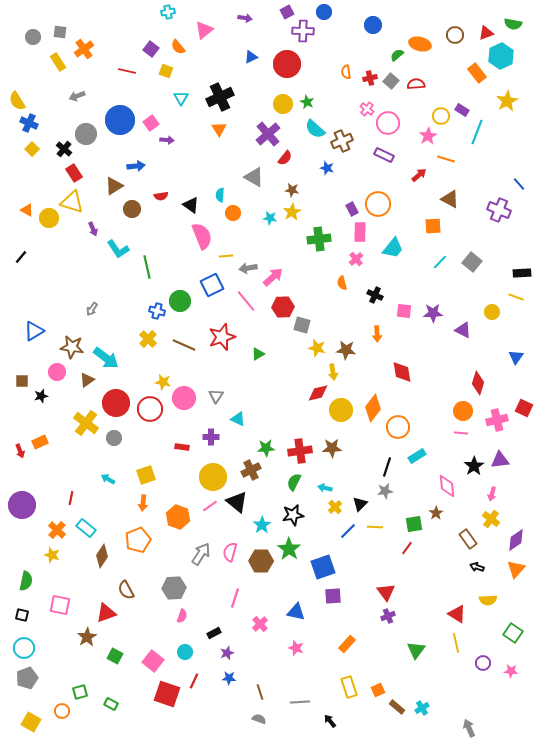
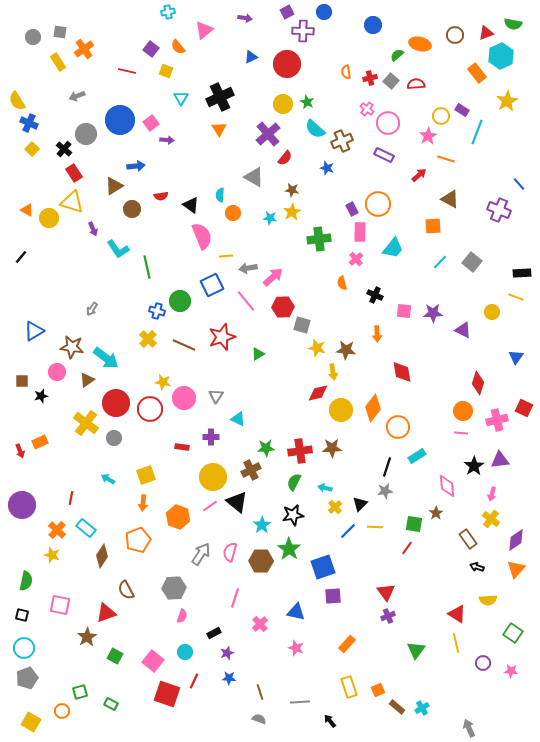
green square at (414, 524): rotated 18 degrees clockwise
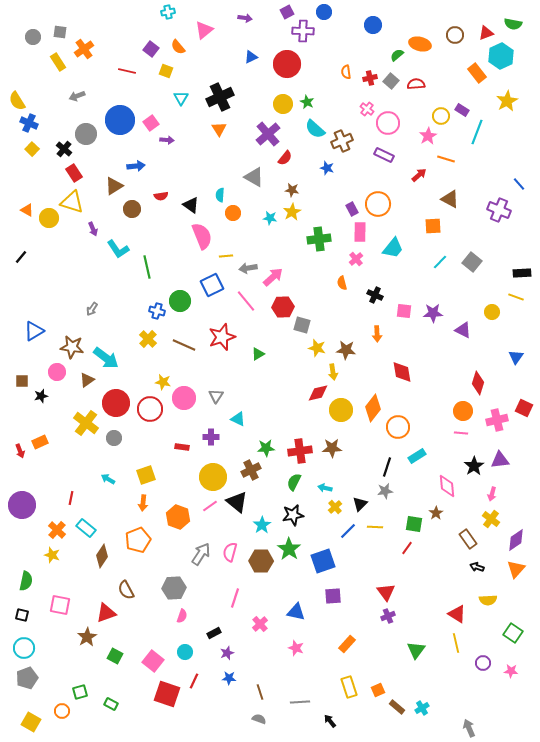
blue square at (323, 567): moved 6 px up
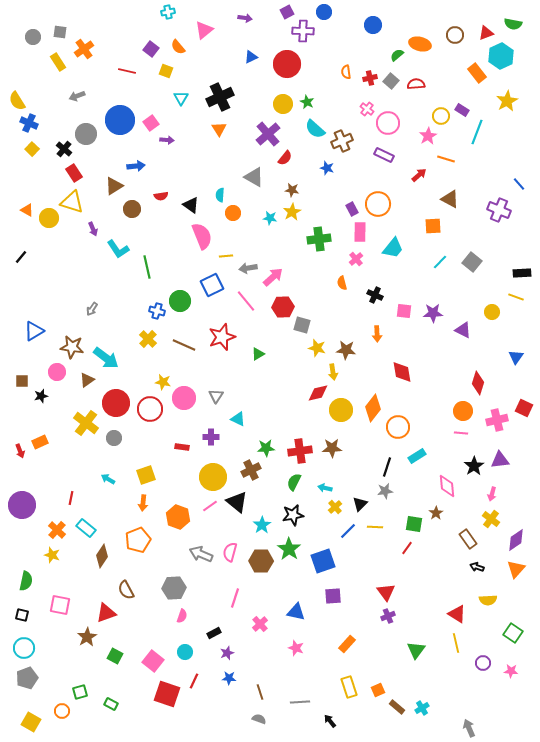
gray arrow at (201, 554): rotated 100 degrees counterclockwise
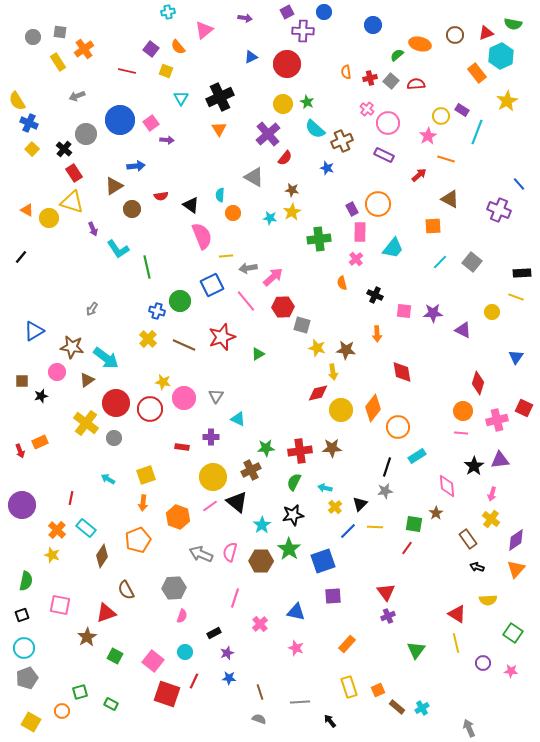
black square at (22, 615): rotated 32 degrees counterclockwise
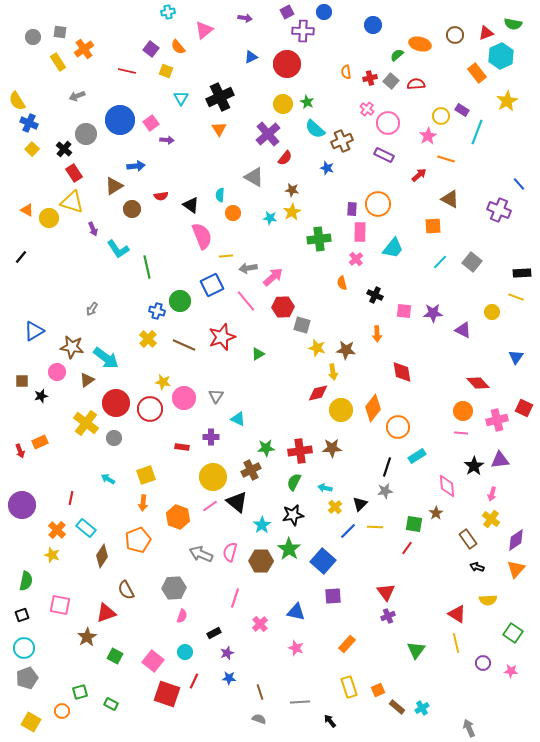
purple rectangle at (352, 209): rotated 32 degrees clockwise
red diamond at (478, 383): rotated 60 degrees counterclockwise
blue square at (323, 561): rotated 30 degrees counterclockwise
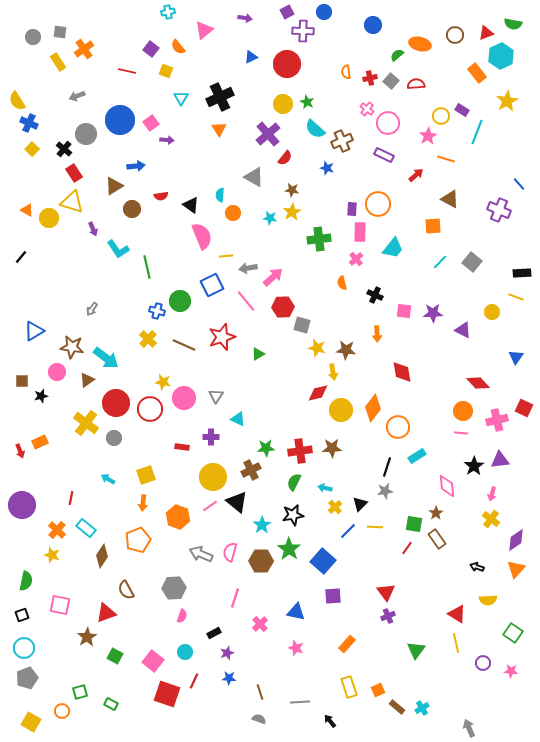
red arrow at (419, 175): moved 3 px left
brown rectangle at (468, 539): moved 31 px left
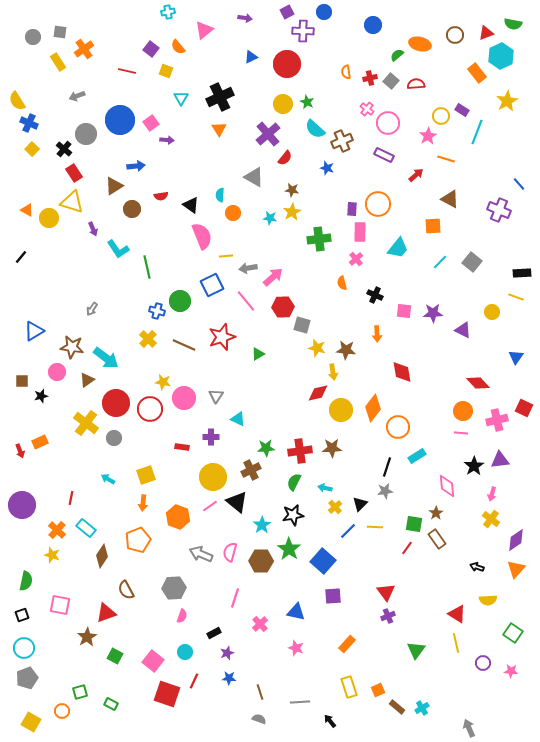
cyan trapezoid at (393, 248): moved 5 px right
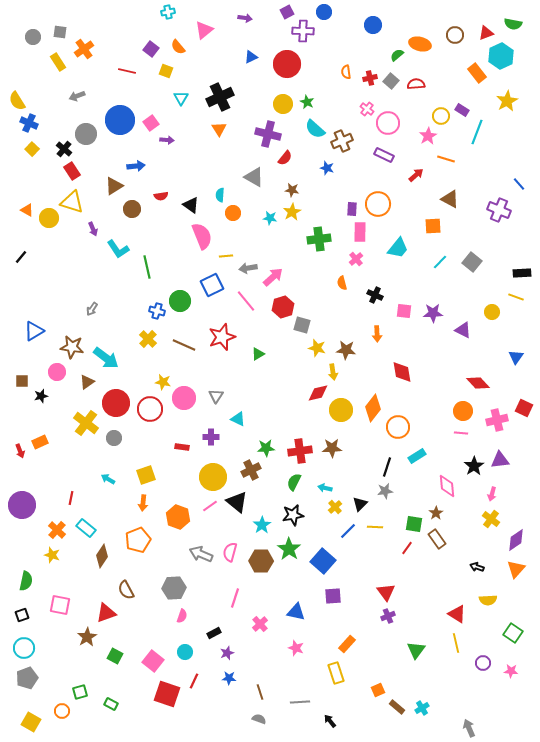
purple cross at (268, 134): rotated 35 degrees counterclockwise
red rectangle at (74, 173): moved 2 px left, 2 px up
red hexagon at (283, 307): rotated 15 degrees counterclockwise
brown triangle at (87, 380): moved 2 px down
yellow rectangle at (349, 687): moved 13 px left, 14 px up
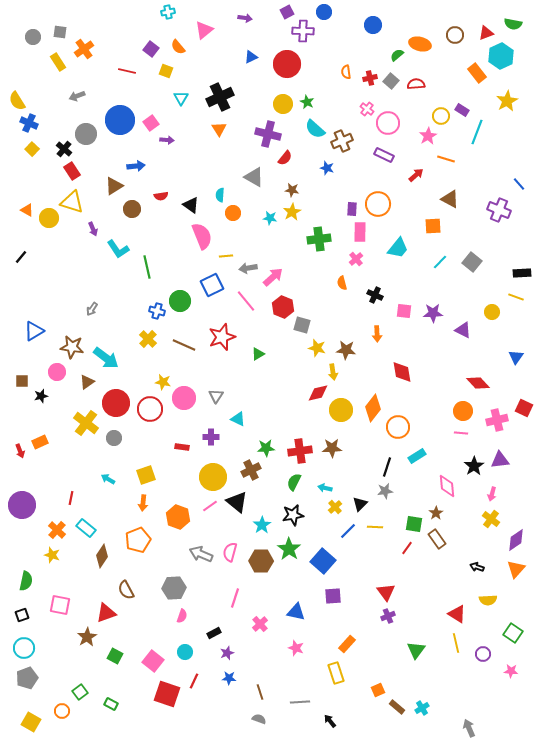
red hexagon at (283, 307): rotated 20 degrees counterclockwise
purple circle at (483, 663): moved 9 px up
green square at (80, 692): rotated 21 degrees counterclockwise
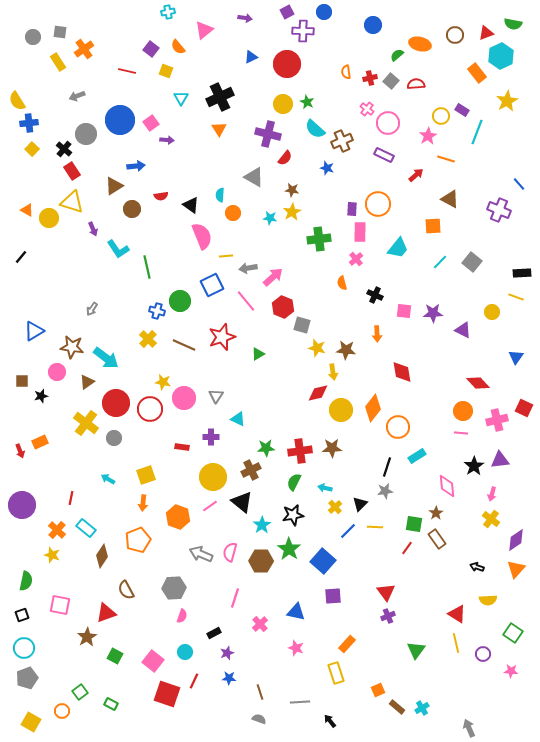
blue cross at (29, 123): rotated 30 degrees counterclockwise
black triangle at (237, 502): moved 5 px right
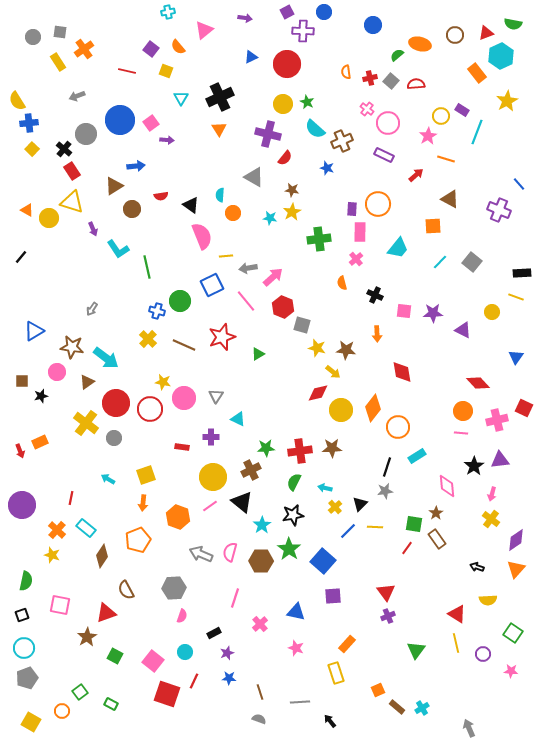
yellow arrow at (333, 372): rotated 42 degrees counterclockwise
